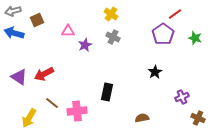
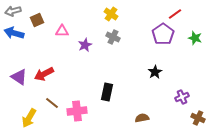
pink triangle: moved 6 px left
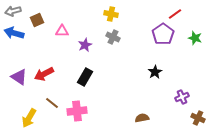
yellow cross: rotated 24 degrees counterclockwise
black rectangle: moved 22 px left, 15 px up; rotated 18 degrees clockwise
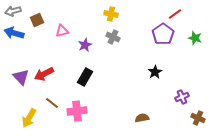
pink triangle: rotated 16 degrees counterclockwise
purple triangle: moved 2 px right; rotated 12 degrees clockwise
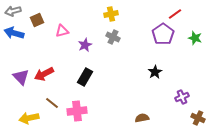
yellow cross: rotated 24 degrees counterclockwise
yellow arrow: rotated 48 degrees clockwise
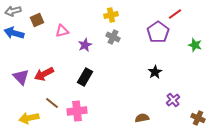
yellow cross: moved 1 px down
purple pentagon: moved 5 px left, 2 px up
green star: moved 7 px down
purple cross: moved 9 px left, 3 px down; rotated 16 degrees counterclockwise
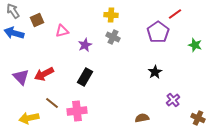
gray arrow: rotated 70 degrees clockwise
yellow cross: rotated 16 degrees clockwise
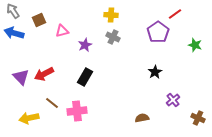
brown square: moved 2 px right
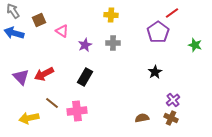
red line: moved 3 px left, 1 px up
pink triangle: rotated 48 degrees clockwise
gray cross: moved 6 px down; rotated 24 degrees counterclockwise
brown cross: moved 27 px left
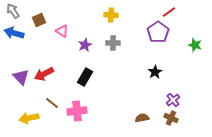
red line: moved 3 px left, 1 px up
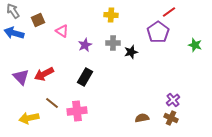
brown square: moved 1 px left
black star: moved 24 px left, 20 px up; rotated 16 degrees clockwise
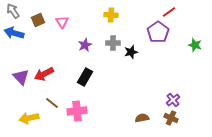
pink triangle: moved 9 px up; rotated 24 degrees clockwise
